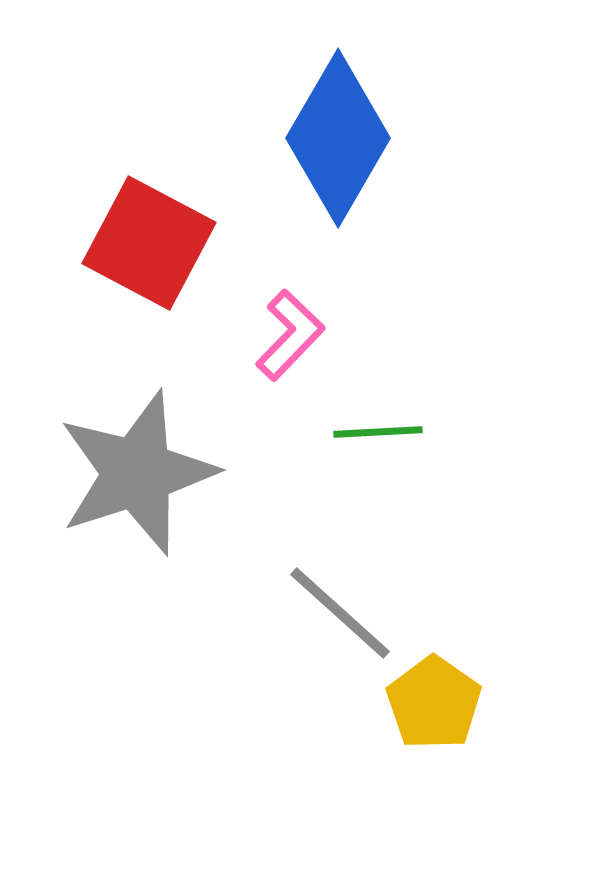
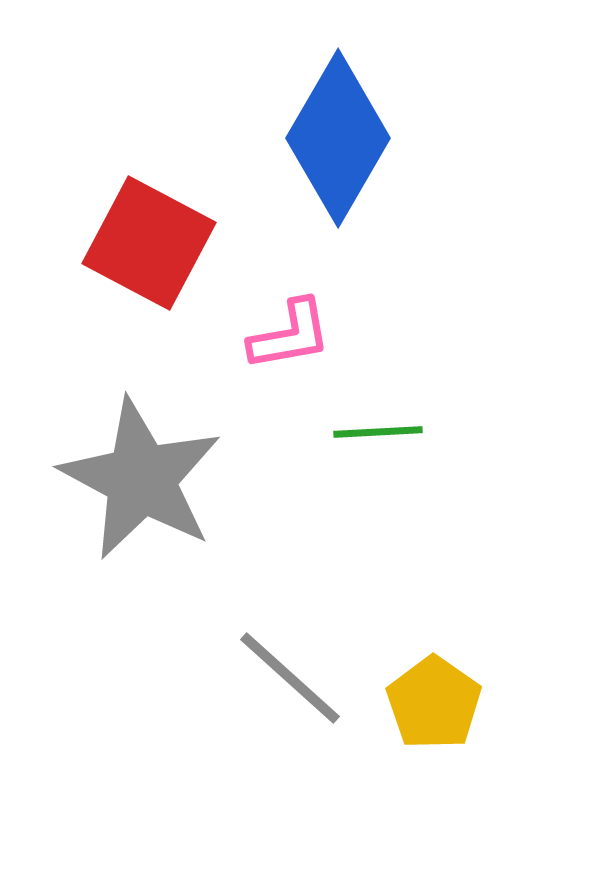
pink L-shape: rotated 36 degrees clockwise
gray star: moved 4 px right, 6 px down; rotated 26 degrees counterclockwise
gray line: moved 50 px left, 65 px down
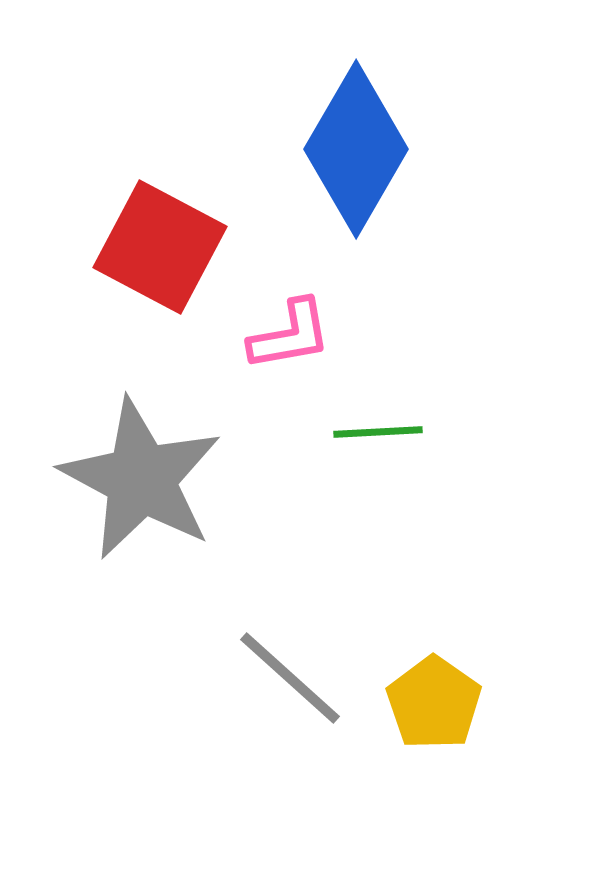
blue diamond: moved 18 px right, 11 px down
red square: moved 11 px right, 4 px down
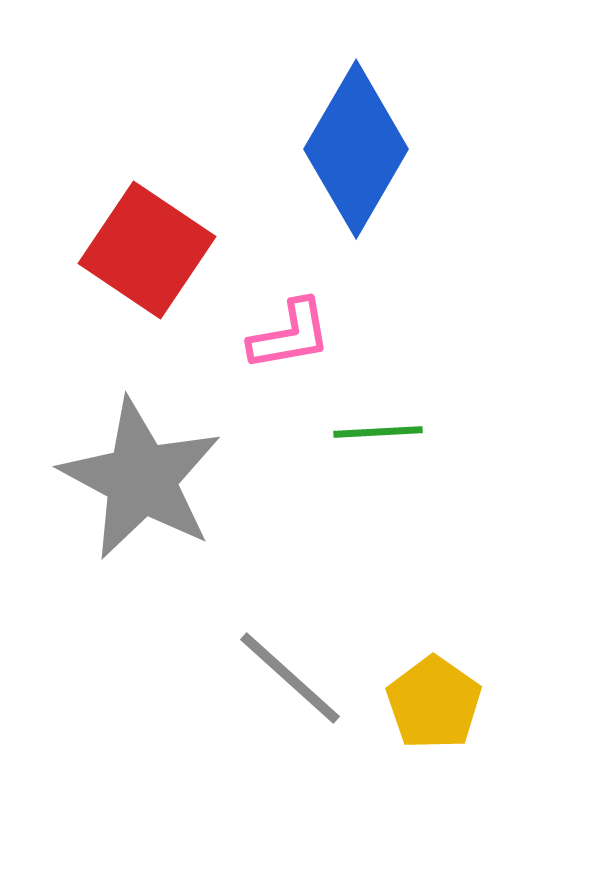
red square: moved 13 px left, 3 px down; rotated 6 degrees clockwise
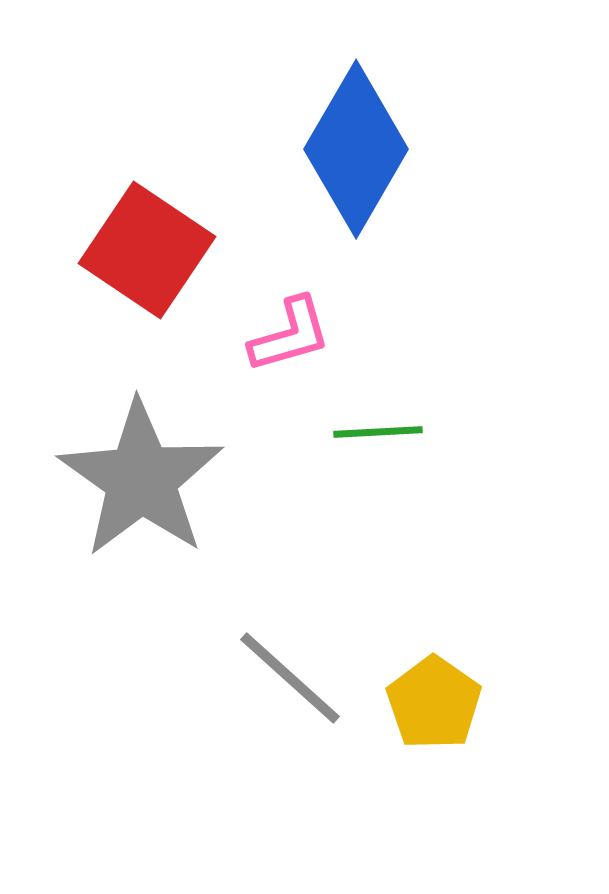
pink L-shape: rotated 6 degrees counterclockwise
gray star: rotated 7 degrees clockwise
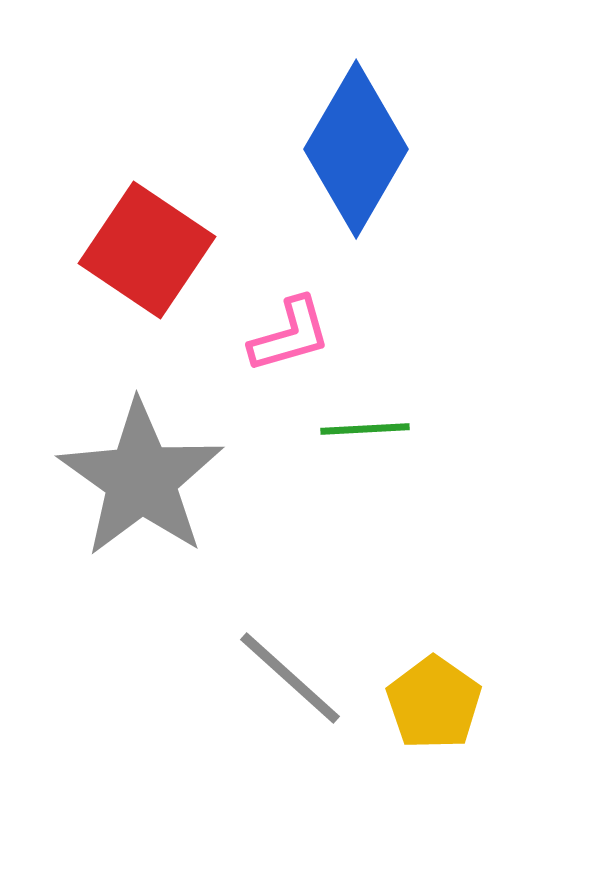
green line: moved 13 px left, 3 px up
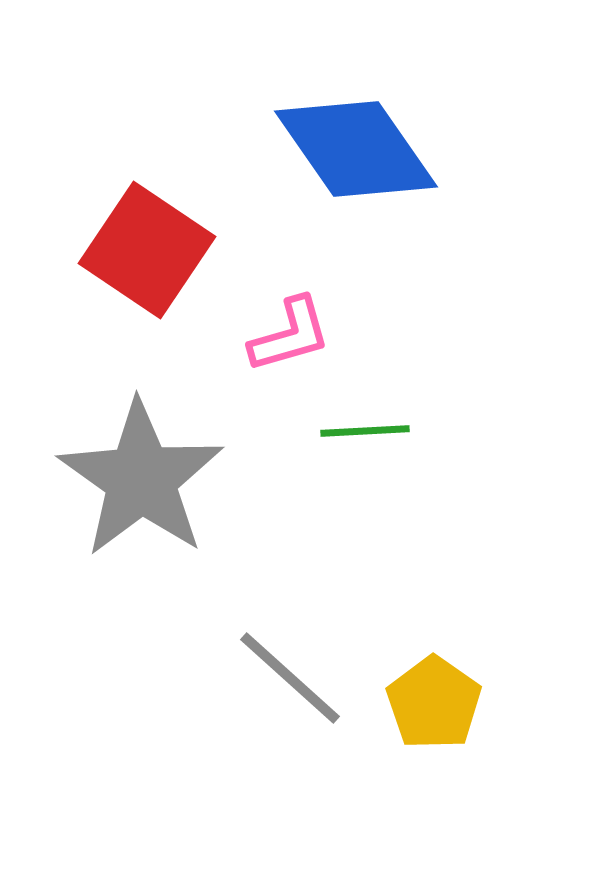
blue diamond: rotated 65 degrees counterclockwise
green line: moved 2 px down
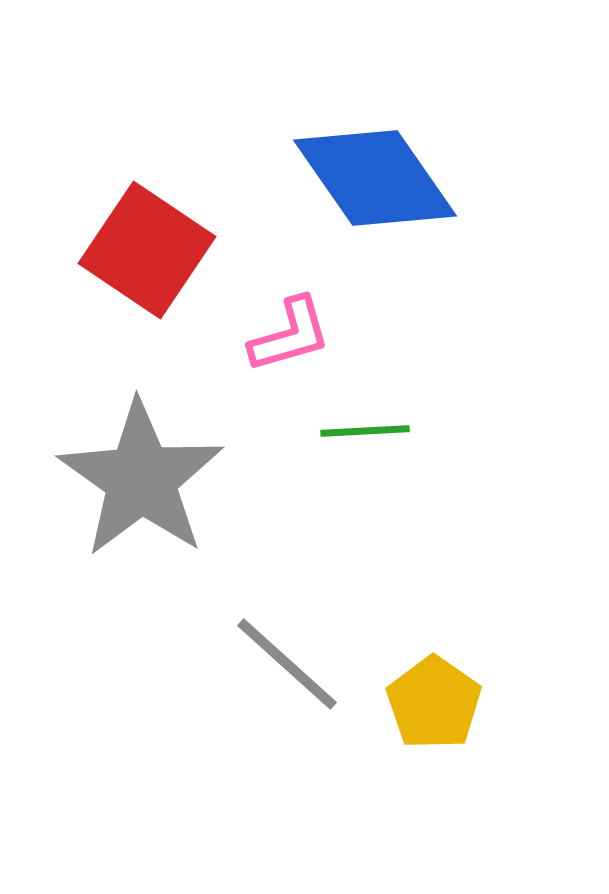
blue diamond: moved 19 px right, 29 px down
gray line: moved 3 px left, 14 px up
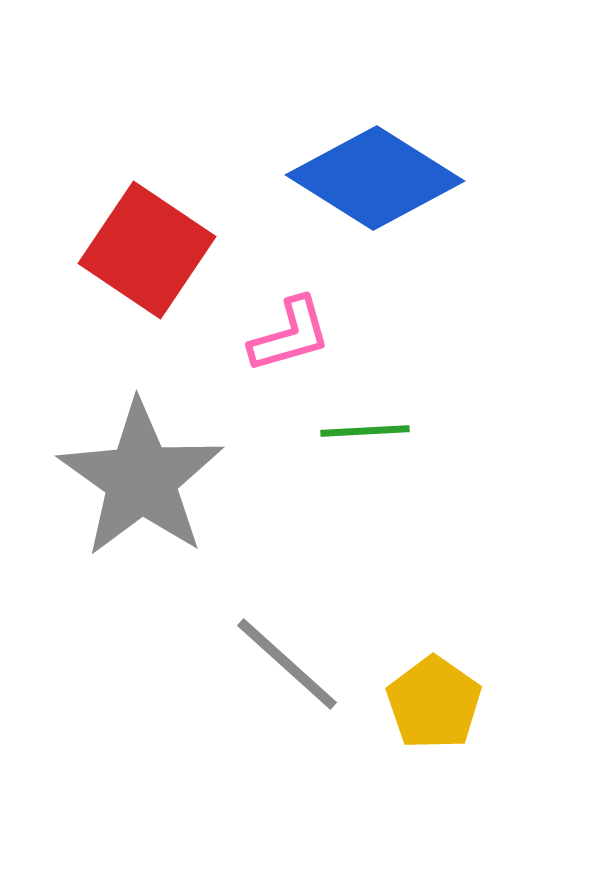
blue diamond: rotated 23 degrees counterclockwise
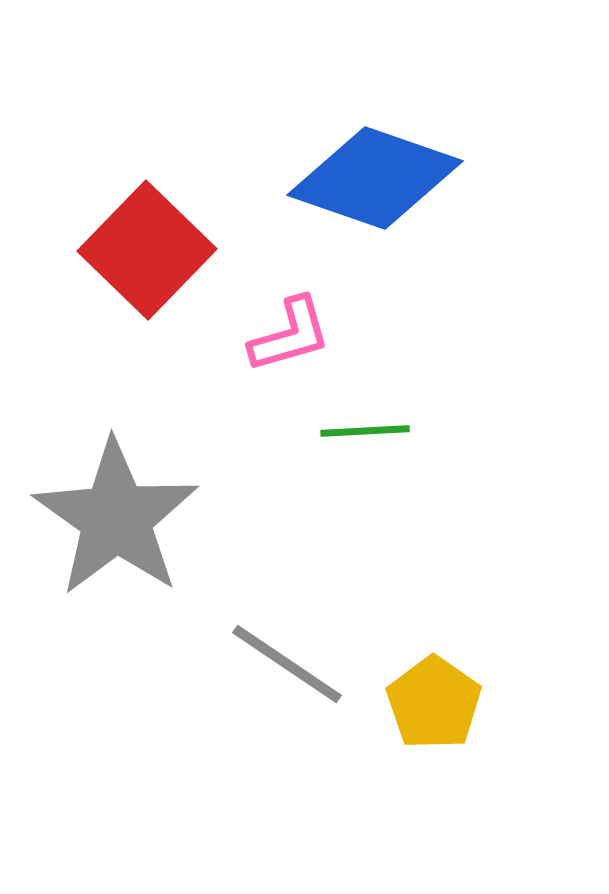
blue diamond: rotated 13 degrees counterclockwise
red square: rotated 10 degrees clockwise
gray star: moved 25 px left, 39 px down
gray line: rotated 8 degrees counterclockwise
